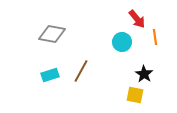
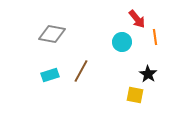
black star: moved 4 px right
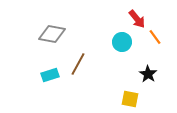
orange line: rotated 28 degrees counterclockwise
brown line: moved 3 px left, 7 px up
yellow square: moved 5 px left, 4 px down
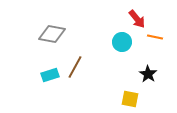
orange line: rotated 42 degrees counterclockwise
brown line: moved 3 px left, 3 px down
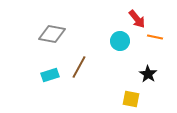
cyan circle: moved 2 px left, 1 px up
brown line: moved 4 px right
yellow square: moved 1 px right
